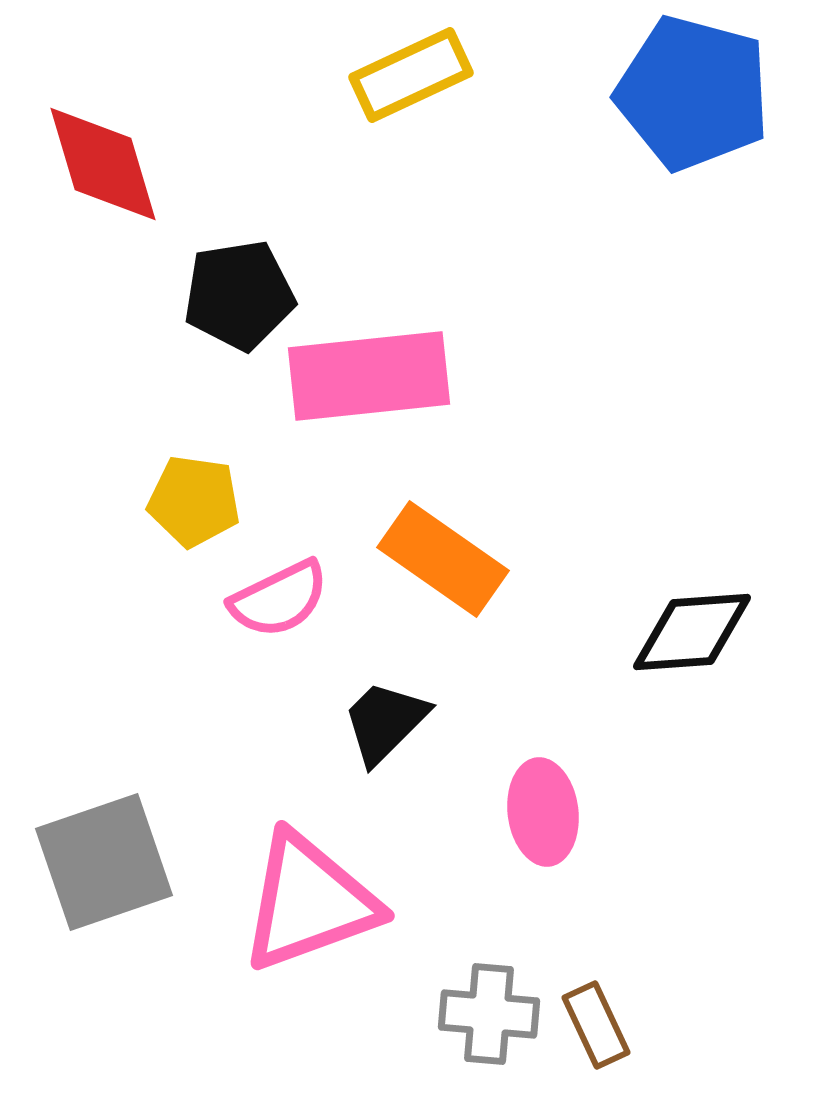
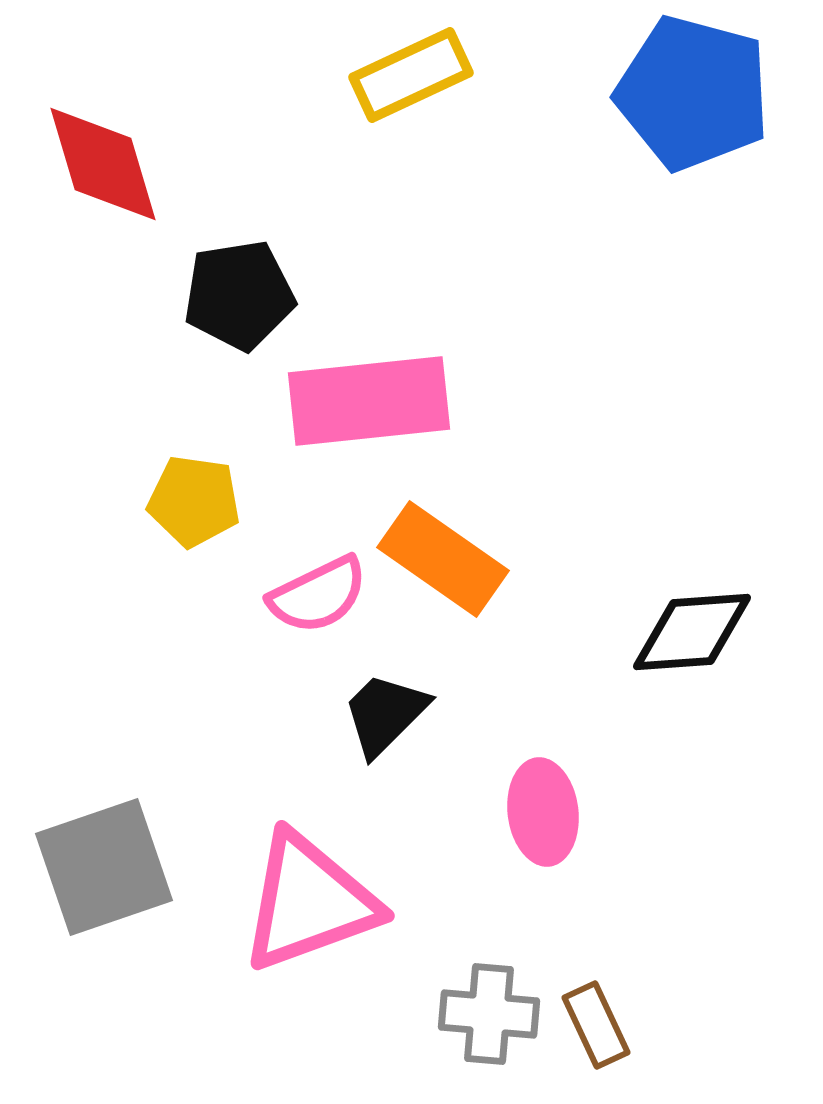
pink rectangle: moved 25 px down
pink semicircle: moved 39 px right, 4 px up
black trapezoid: moved 8 px up
gray square: moved 5 px down
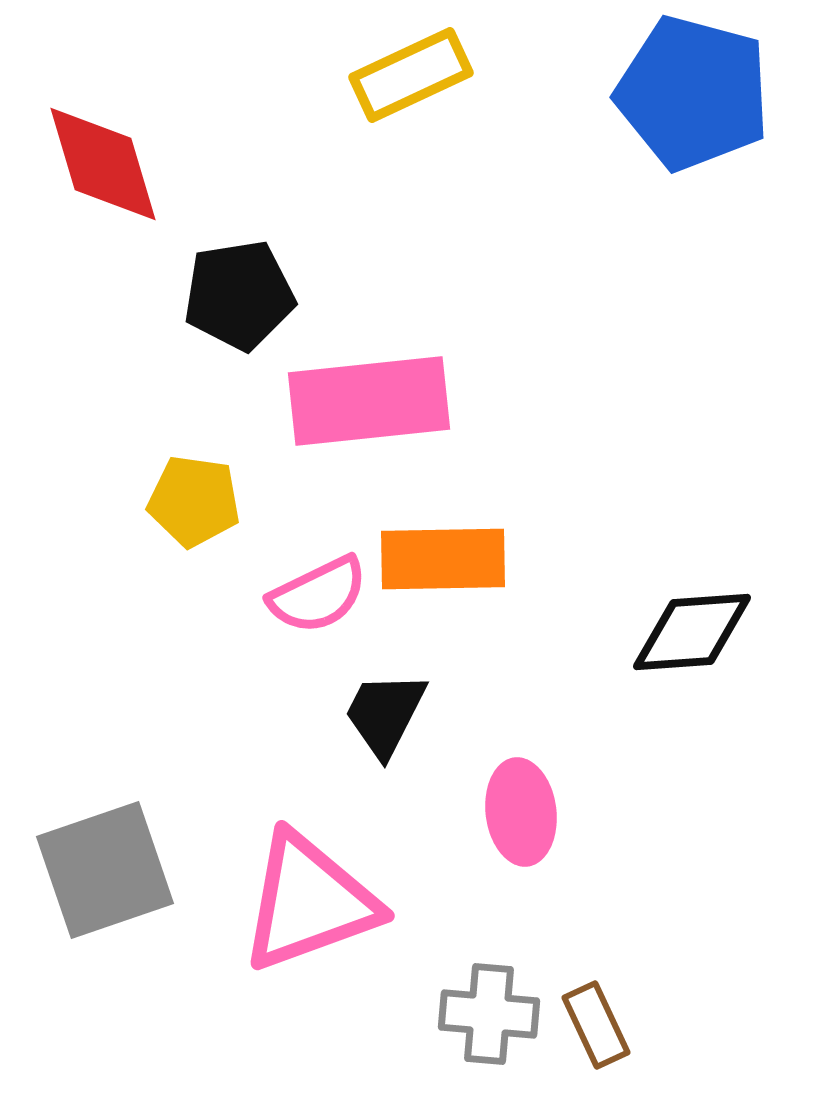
orange rectangle: rotated 36 degrees counterclockwise
black trapezoid: rotated 18 degrees counterclockwise
pink ellipse: moved 22 px left
gray square: moved 1 px right, 3 px down
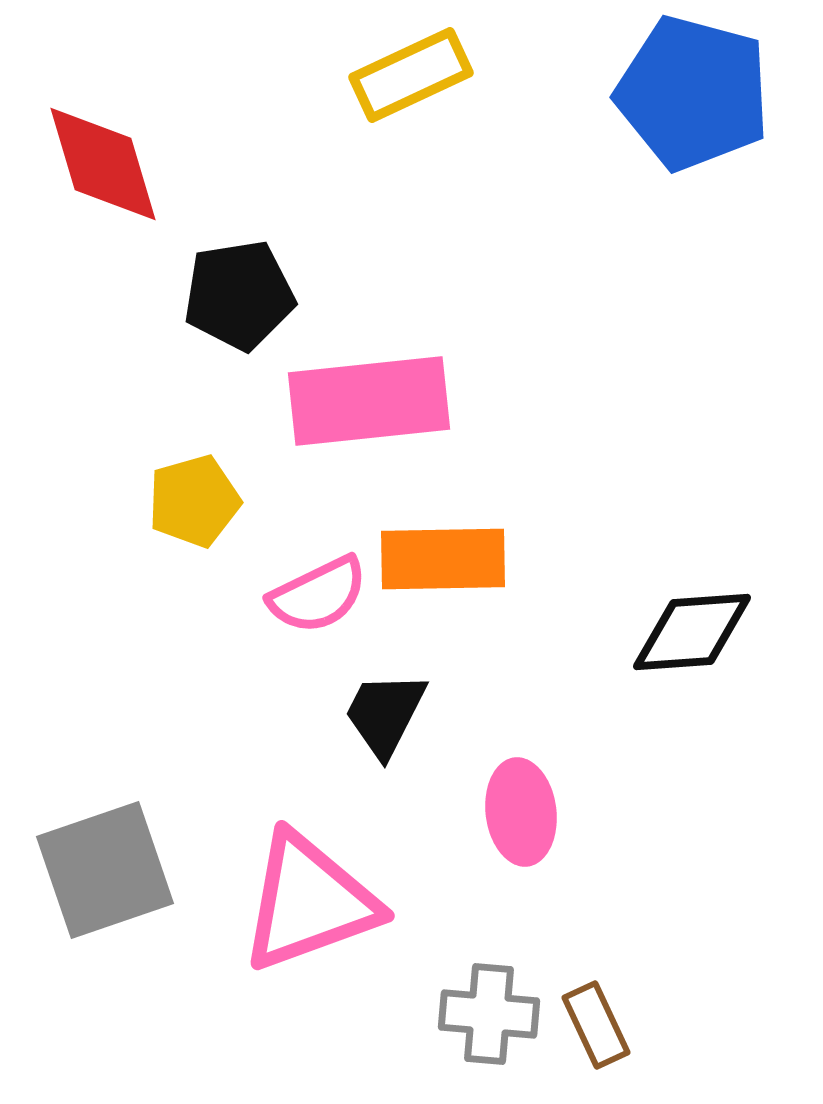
yellow pentagon: rotated 24 degrees counterclockwise
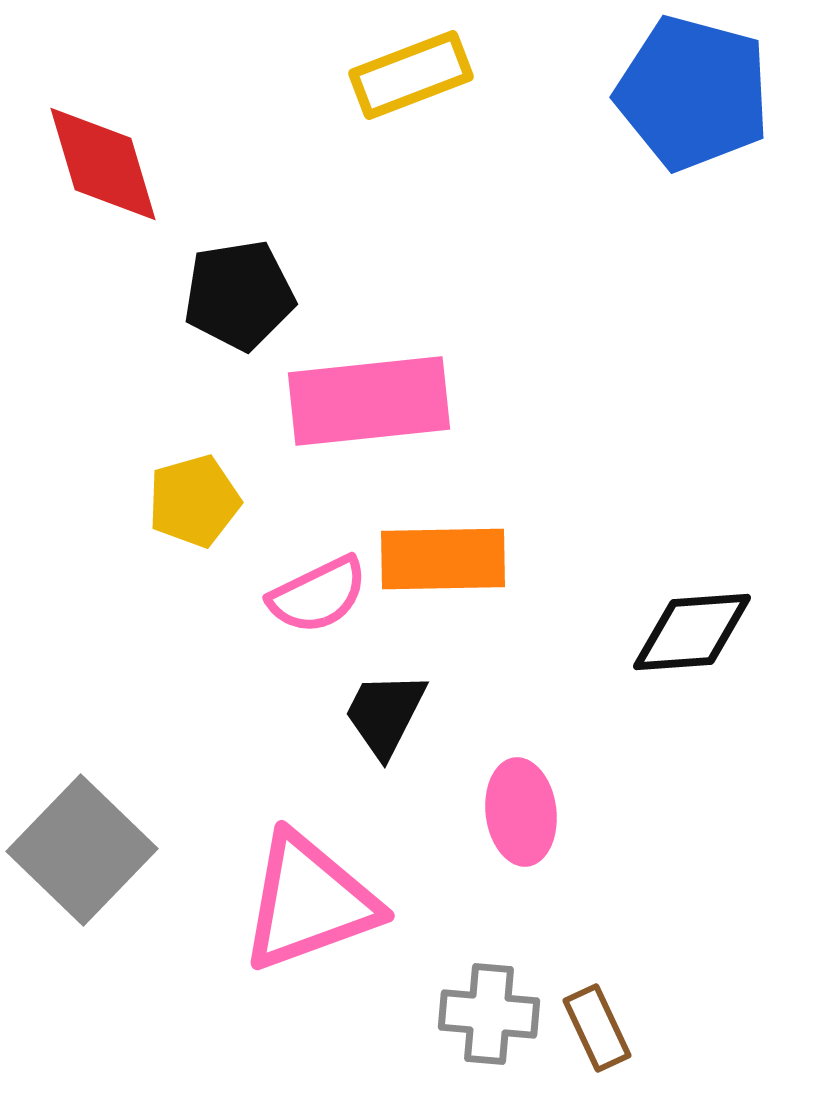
yellow rectangle: rotated 4 degrees clockwise
gray square: moved 23 px left, 20 px up; rotated 27 degrees counterclockwise
brown rectangle: moved 1 px right, 3 px down
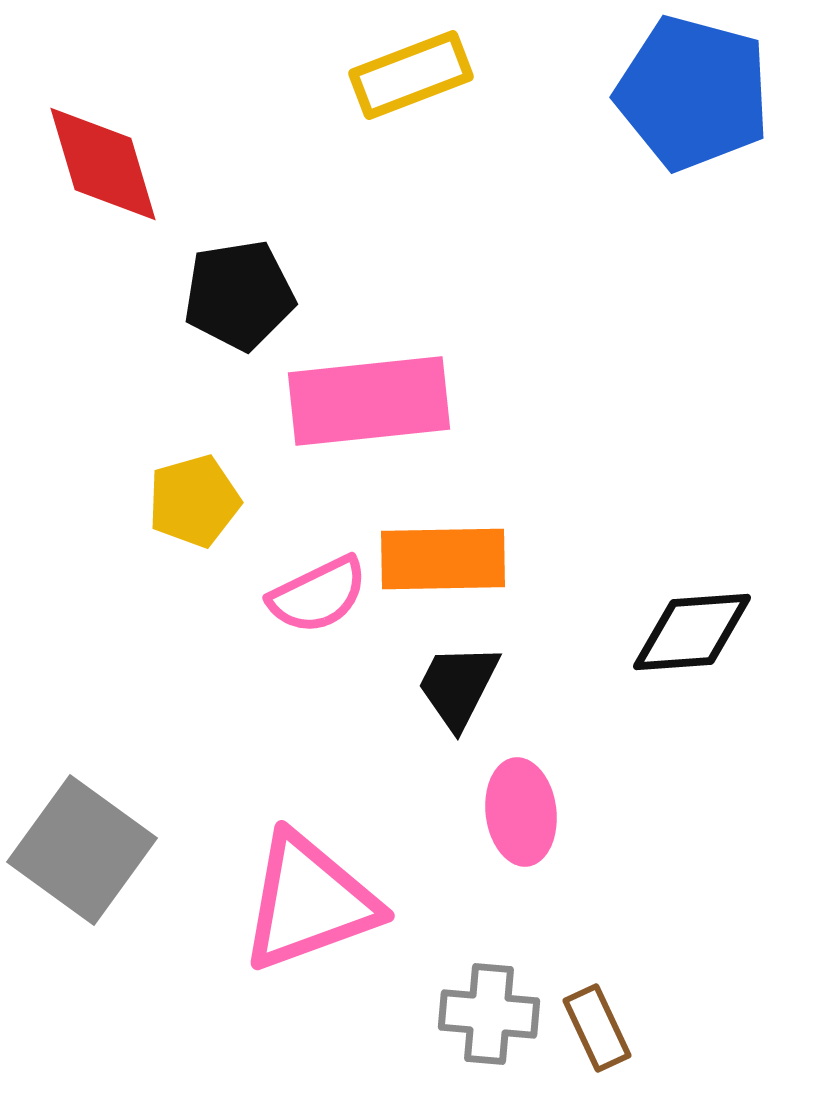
black trapezoid: moved 73 px right, 28 px up
gray square: rotated 8 degrees counterclockwise
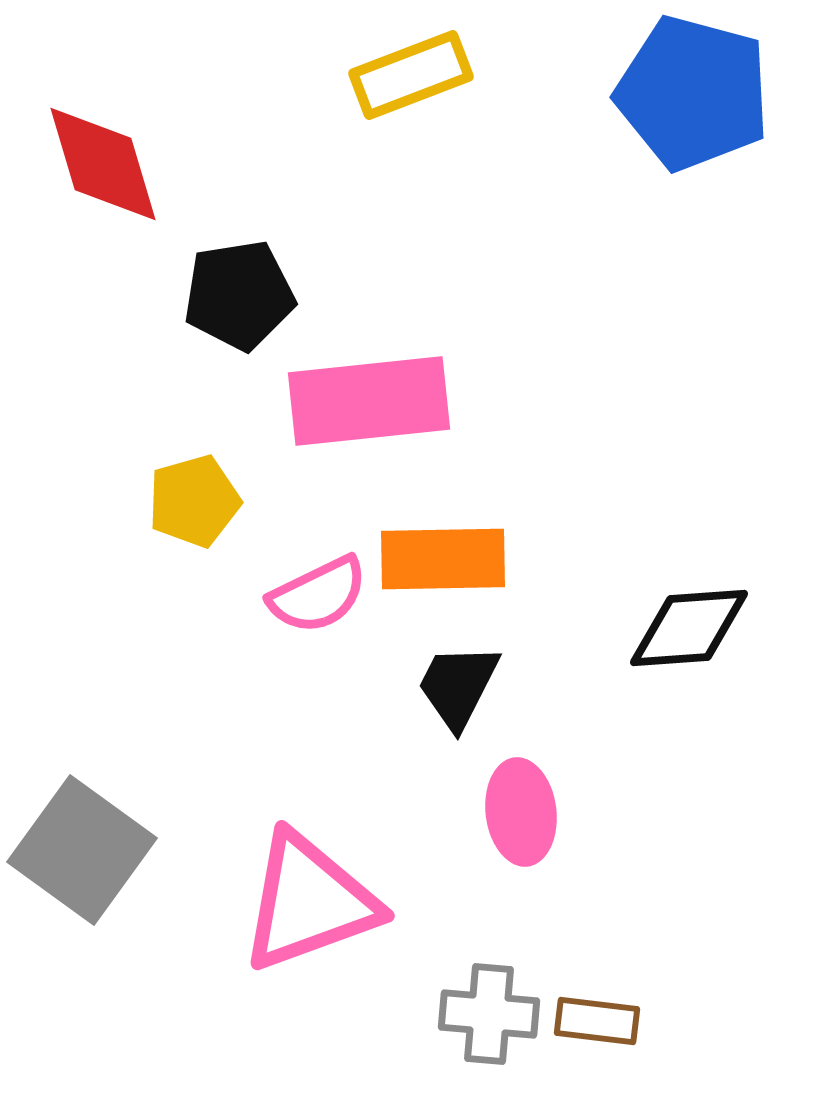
black diamond: moved 3 px left, 4 px up
brown rectangle: moved 7 px up; rotated 58 degrees counterclockwise
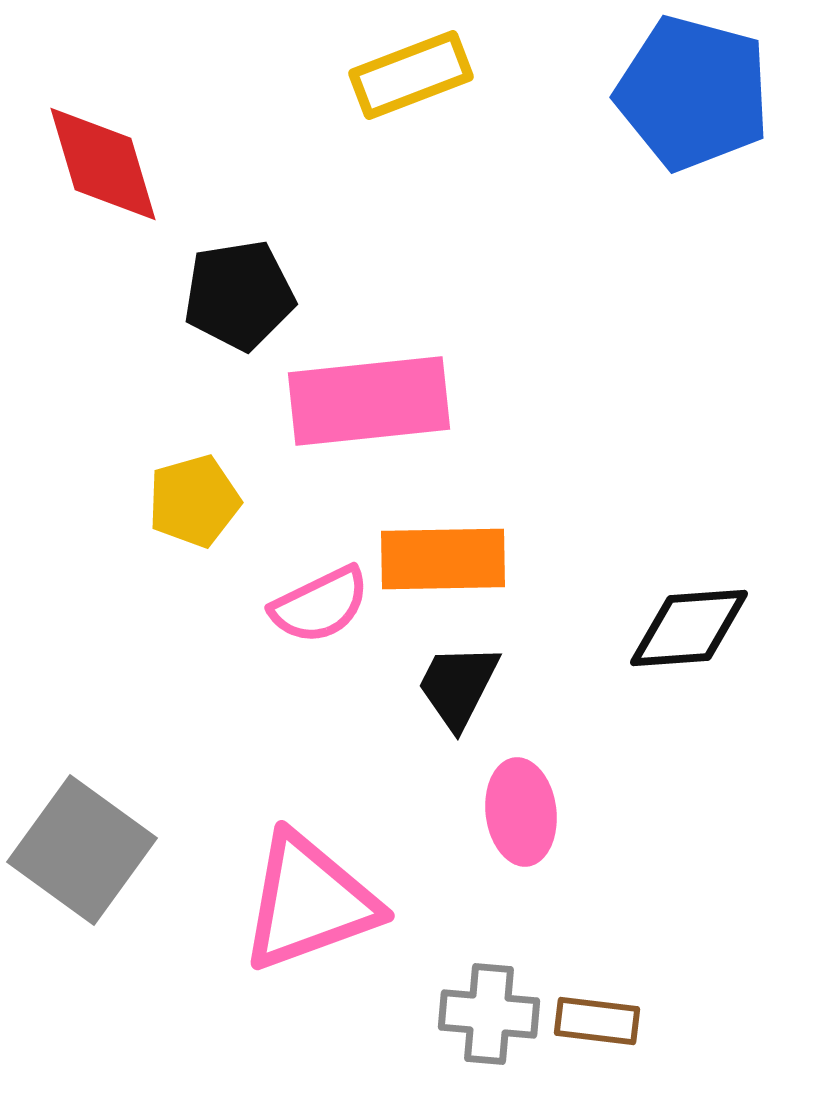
pink semicircle: moved 2 px right, 10 px down
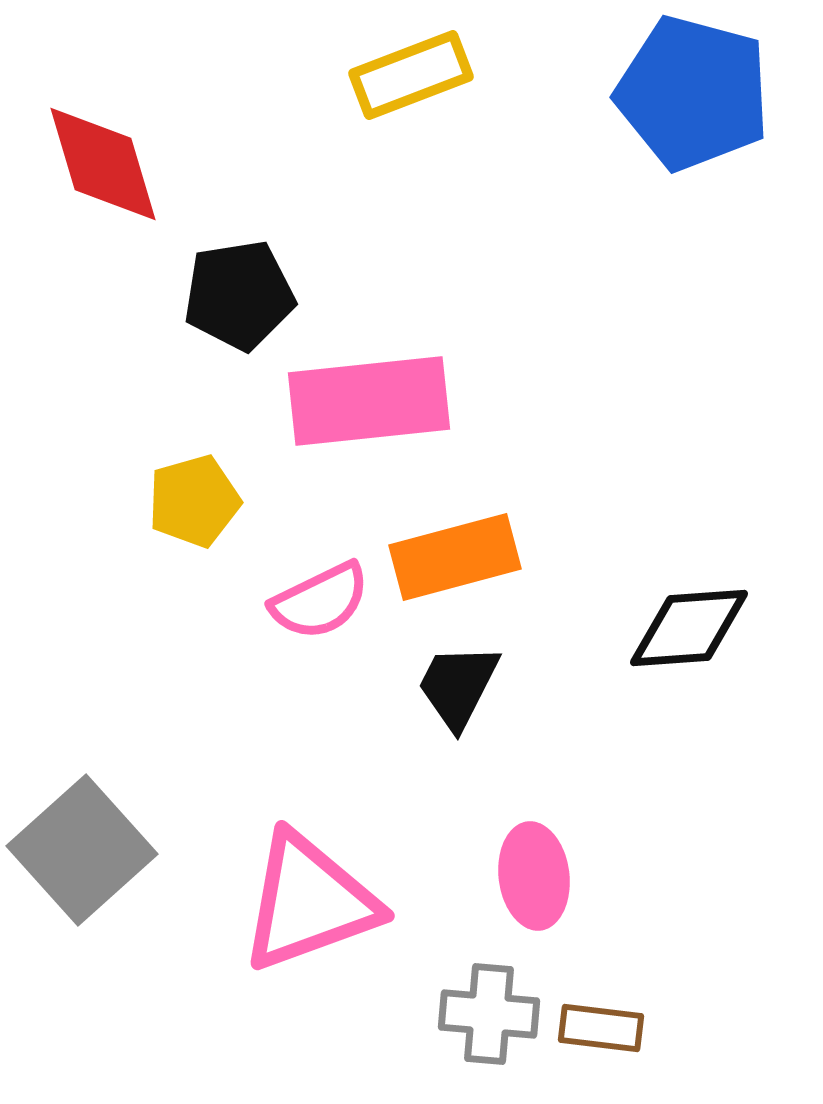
orange rectangle: moved 12 px right, 2 px up; rotated 14 degrees counterclockwise
pink semicircle: moved 4 px up
pink ellipse: moved 13 px right, 64 px down
gray square: rotated 12 degrees clockwise
brown rectangle: moved 4 px right, 7 px down
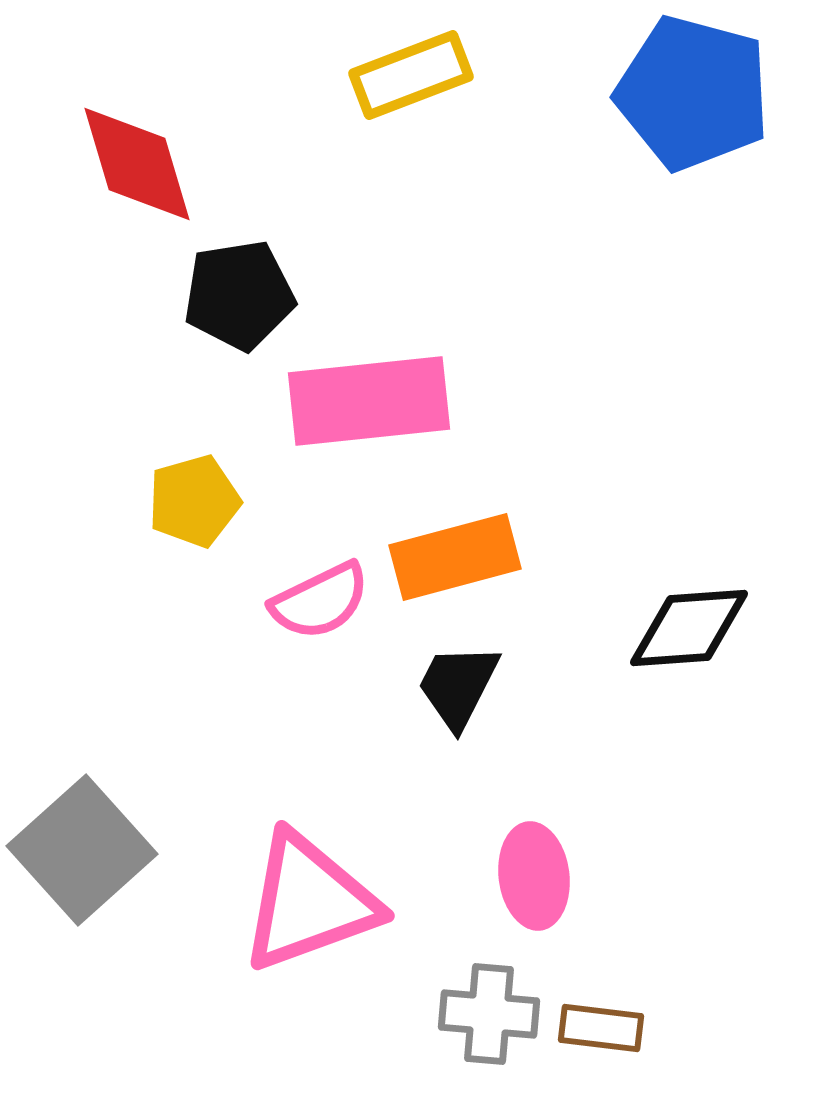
red diamond: moved 34 px right
